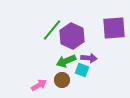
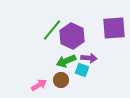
brown circle: moved 1 px left
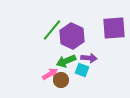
pink arrow: moved 11 px right, 11 px up
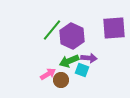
green arrow: moved 3 px right
pink arrow: moved 2 px left
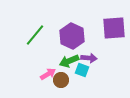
green line: moved 17 px left, 5 px down
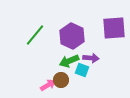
purple arrow: moved 2 px right
pink arrow: moved 11 px down
